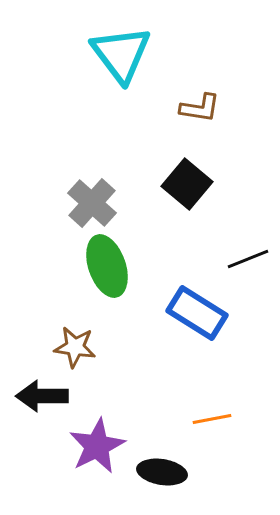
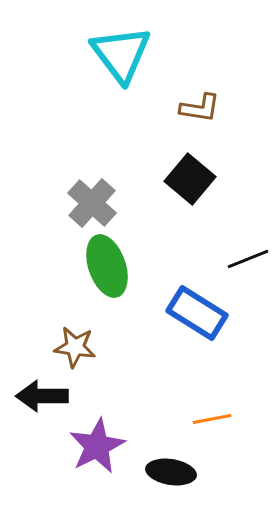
black square: moved 3 px right, 5 px up
black ellipse: moved 9 px right
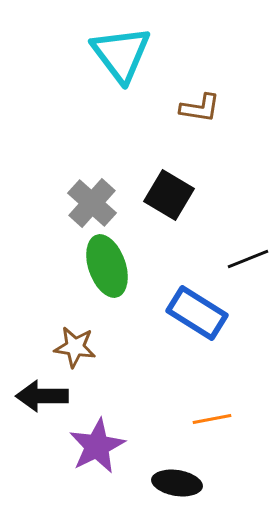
black square: moved 21 px left, 16 px down; rotated 9 degrees counterclockwise
black ellipse: moved 6 px right, 11 px down
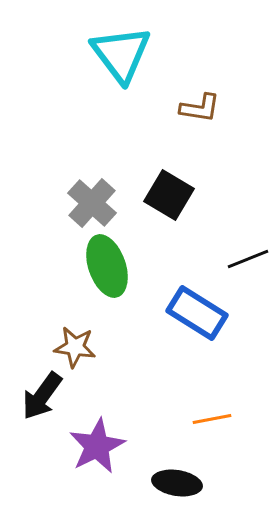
black arrow: rotated 54 degrees counterclockwise
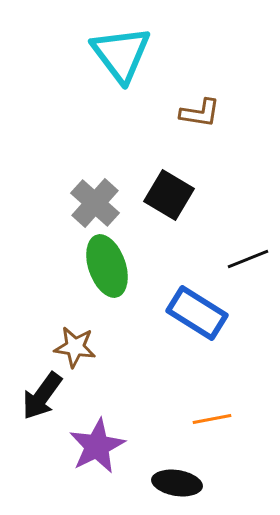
brown L-shape: moved 5 px down
gray cross: moved 3 px right
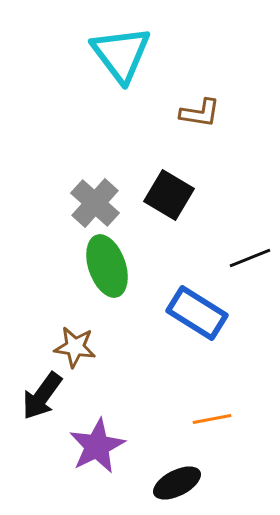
black line: moved 2 px right, 1 px up
black ellipse: rotated 36 degrees counterclockwise
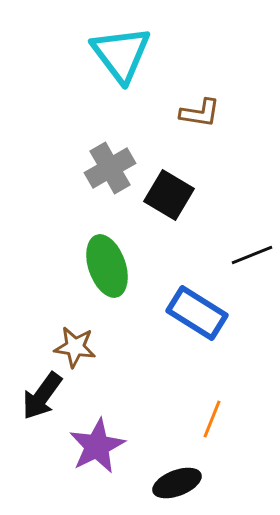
gray cross: moved 15 px right, 35 px up; rotated 18 degrees clockwise
black line: moved 2 px right, 3 px up
orange line: rotated 57 degrees counterclockwise
black ellipse: rotated 6 degrees clockwise
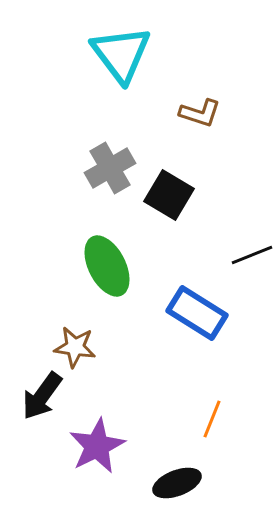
brown L-shape: rotated 9 degrees clockwise
green ellipse: rotated 8 degrees counterclockwise
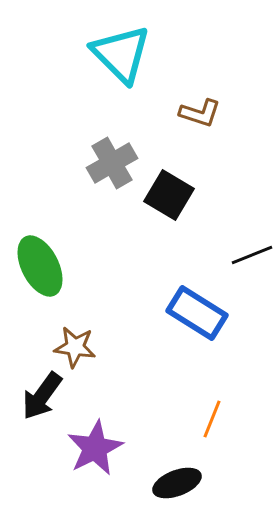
cyan triangle: rotated 8 degrees counterclockwise
gray cross: moved 2 px right, 5 px up
green ellipse: moved 67 px left
purple star: moved 2 px left, 2 px down
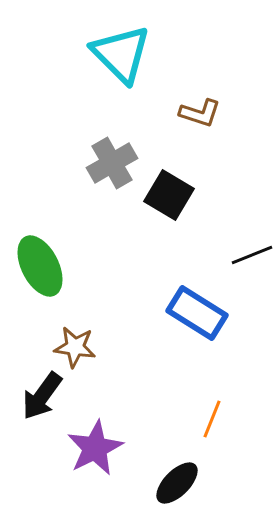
black ellipse: rotated 24 degrees counterclockwise
